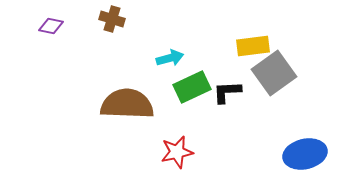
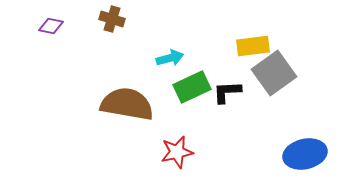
brown semicircle: rotated 8 degrees clockwise
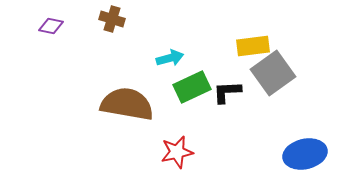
gray square: moved 1 px left
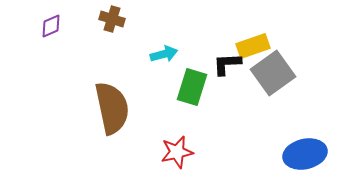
purple diamond: rotated 35 degrees counterclockwise
yellow rectangle: rotated 12 degrees counterclockwise
cyan arrow: moved 6 px left, 4 px up
green rectangle: rotated 48 degrees counterclockwise
black L-shape: moved 28 px up
brown semicircle: moved 15 px left, 4 px down; rotated 68 degrees clockwise
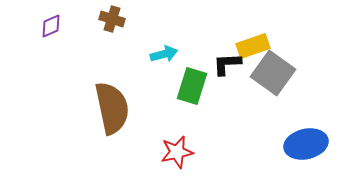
gray square: rotated 18 degrees counterclockwise
green rectangle: moved 1 px up
blue ellipse: moved 1 px right, 10 px up
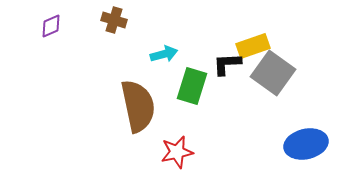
brown cross: moved 2 px right, 1 px down
brown semicircle: moved 26 px right, 2 px up
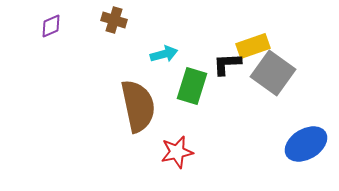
blue ellipse: rotated 18 degrees counterclockwise
